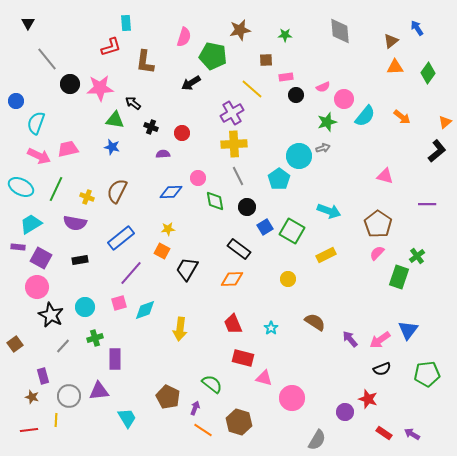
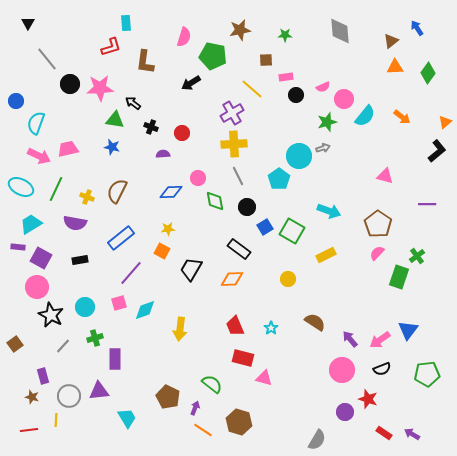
black trapezoid at (187, 269): moved 4 px right
red trapezoid at (233, 324): moved 2 px right, 2 px down
pink circle at (292, 398): moved 50 px right, 28 px up
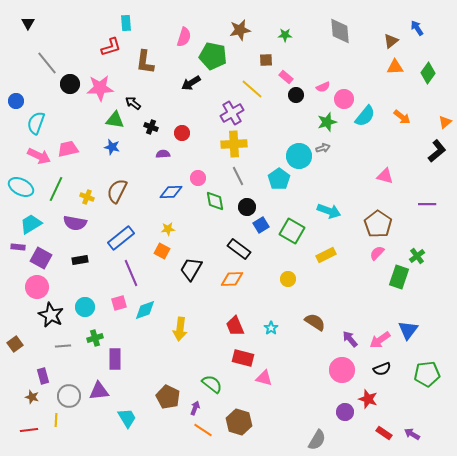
gray line at (47, 59): moved 4 px down
pink rectangle at (286, 77): rotated 48 degrees clockwise
blue square at (265, 227): moved 4 px left, 2 px up
purple line at (131, 273): rotated 64 degrees counterclockwise
gray line at (63, 346): rotated 42 degrees clockwise
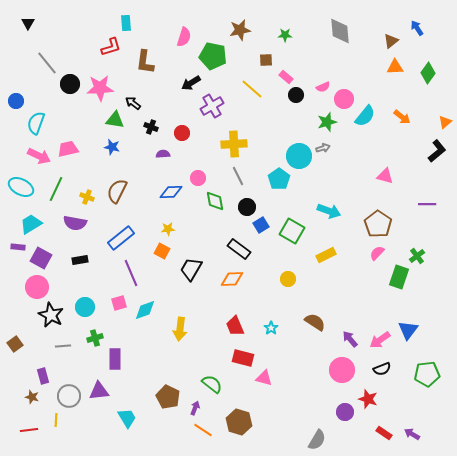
purple cross at (232, 113): moved 20 px left, 7 px up
